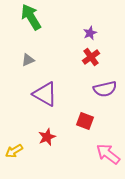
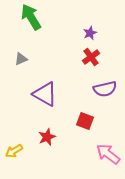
gray triangle: moved 7 px left, 1 px up
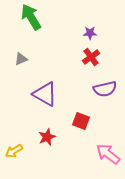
purple star: rotated 24 degrees clockwise
red square: moved 4 px left
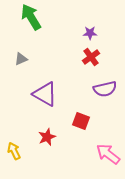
yellow arrow: rotated 96 degrees clockwise
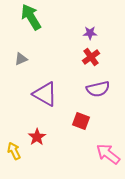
purple semicircle: moved 7 px left
red star: moved 10 px left; rotated 12 degrees counterclockwise
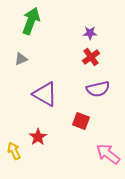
green arrow: moved 4 px down; rotated 52 degrees clockwise
red star: moved 1 px right
